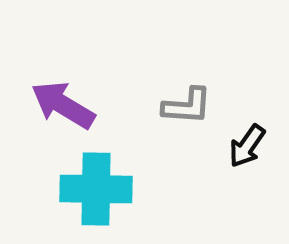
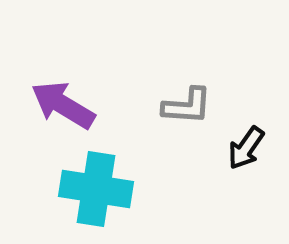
black arrow: moved 1 px left, 2 px down
cyan cross: rotated 8 degrees clockwise
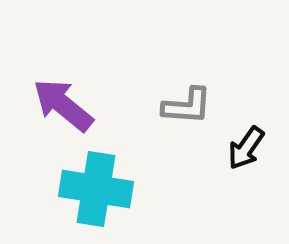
purple arrow: rotated 8 degrees clockwise
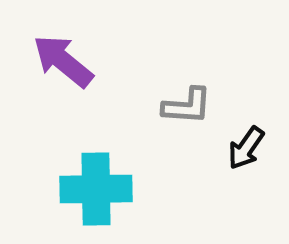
purple arrow: moved 44 px up
cyan cross: rotated 10 degrees counterclockwise
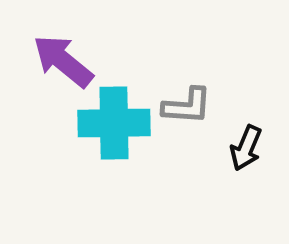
black arrow: rotated 12 degrees counterclockwise
cyan cross: moved 18 px right, 66 px up
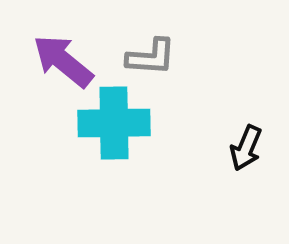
gray L-shape: moved 36 px left, 49 px up
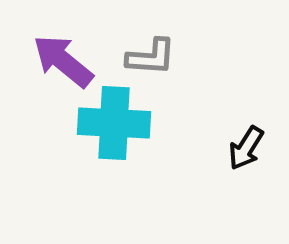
cyan cross: rotated 4 degrees clockwise
black arrow: rotated 9 degrees clockwise
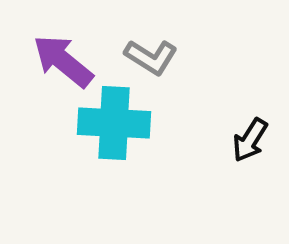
gray L-shape: rotated 28 degrees clockwise
black arrow: moved 4 px right, 8 px up
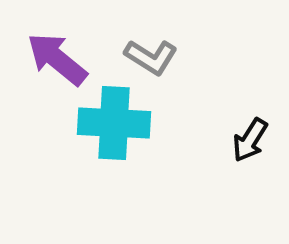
purple arrow: moved 6 px left, 2 px up
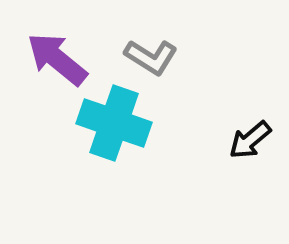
cyan cross: rotated 16 degrees clockwise
black arrow: rotated 18 degrees clockwise
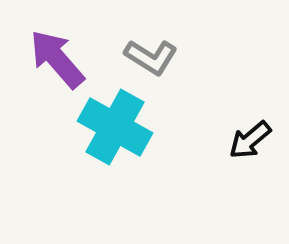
purple arrow: rotated 10 degrees clockwise
cyan cross: moved 1 px right, 4 px down; rotated 10 degrees clockwise
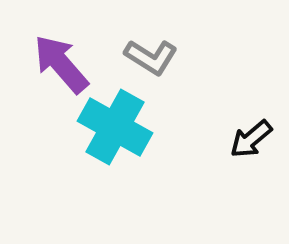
purple arrow: moved 4 px right, 5 px down
black arrow: moved 1 px right, 1 px up
